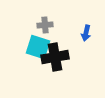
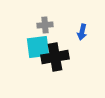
blue arrow: moved 4 px left, 1 px up
cyan square: rotated 25 degrees counterclockwise
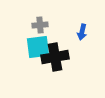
gray cross: moved 5 px left
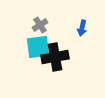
gray cross: rotated 28 degrees counterclockwise
blue arrow: moved 4 px up
